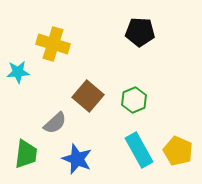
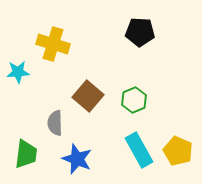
gray semicircle: rotated 130 degrees clockwise
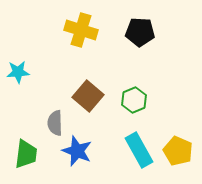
yellow cross: moved 28 px right, 14 px up
blue star: moved 8 px up
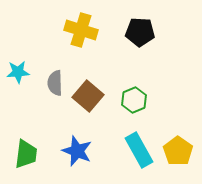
gray semicircle: moved 40 px up
yellow pentagon: rotated 12 degrees clockwise
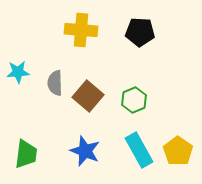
yellow cross: rotated 12 degrees counterclockwise
blue star: moved 8 px right
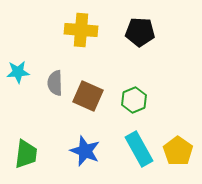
brown square: rotated 16 degrees counterclockwise
cyan rectangle: moved 1 px up
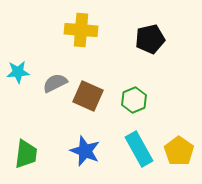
black pentagon: moved 10 px right, 7 px down; rotated 16 degrees counterclockwise
gray semicircle: rotated 65 degrees clockwise
yellow pentagon: moved 1 px right
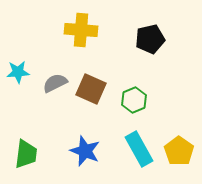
brown square: moved 3 px right, 7 px up
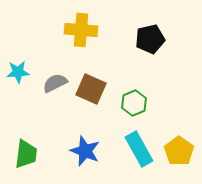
green hexagon: moved 3 px down
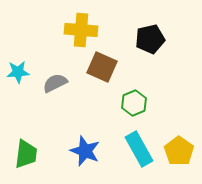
brown square: moved 11 px right, 22 px up
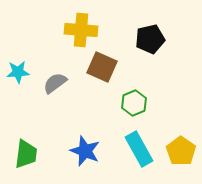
gray semicircle: rotated 10 degrees counterclockwise
yellow pentagon: moved 2 px right
